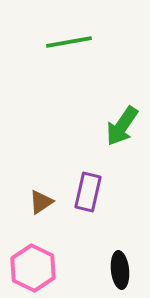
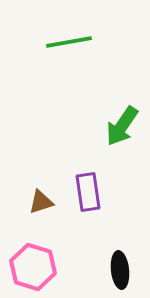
purple rectangle: rotated 21 degrees counterclockwise
brown triangle: rotated 16 degrees clockwise
pink hexagon: moved 1 px up; rotated 9 degrees counterclockwise
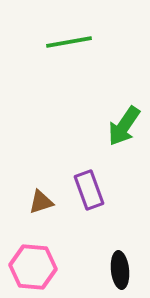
green arrow: moved 2 px right
purple rectangle: moved 1 px right, 2 px up; rotated 12 degrees counterclockwise
pink hexagon: rotated 12 degrees counterclockwise
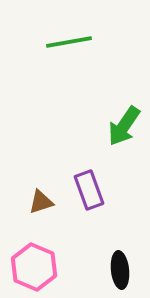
pink hexagon: moved 1 px right; rotated 18 degrees clockwise
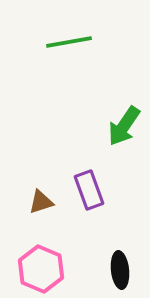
pink hexagon: moved 7 px right, 2 px down
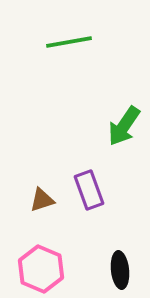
brown triangle: moved 1 px right, 2 px up
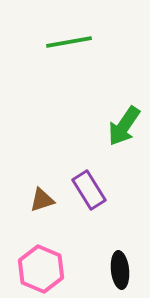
purple rectangle: rotated 12 degrees counterclockwise
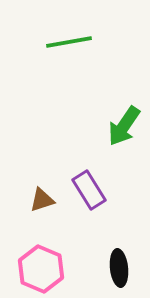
black ellipse: moved 1 px left, 2 px up
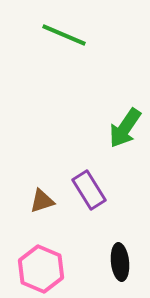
green line: moved 5 px left, 7 px up; rotated 33 degrees clockwise
green arrow: moved 1 px right, 2 px down
brown triangle: moved 1 px down
black ellipse: moved 1 px right, 6 px up
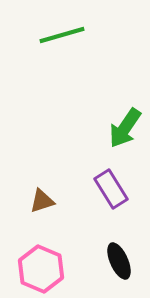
green line: moved 2 px left; rotated 39 degrees counterclockwise
purple rectangle: moved 22 px right, 1 px up
black ellipse: moved 1 px left, 1 px up; rotated 18 degrees counterclockwise
